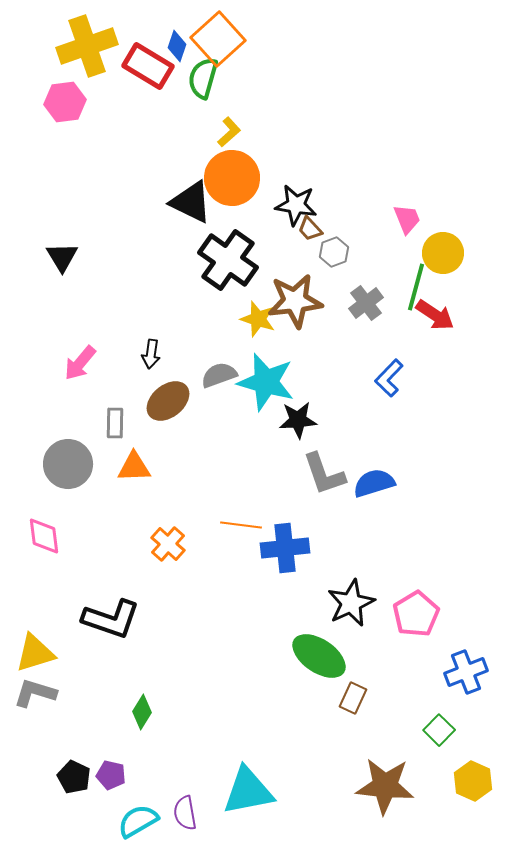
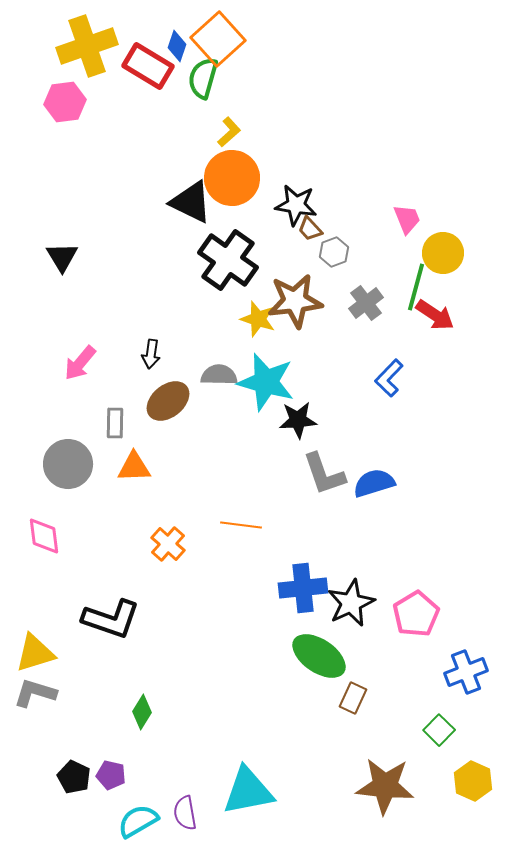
gray semicircle at (219, 375): rotated 21 degrees clockwise
blue cross at (285, 548): moved 18 px right, 40 px down
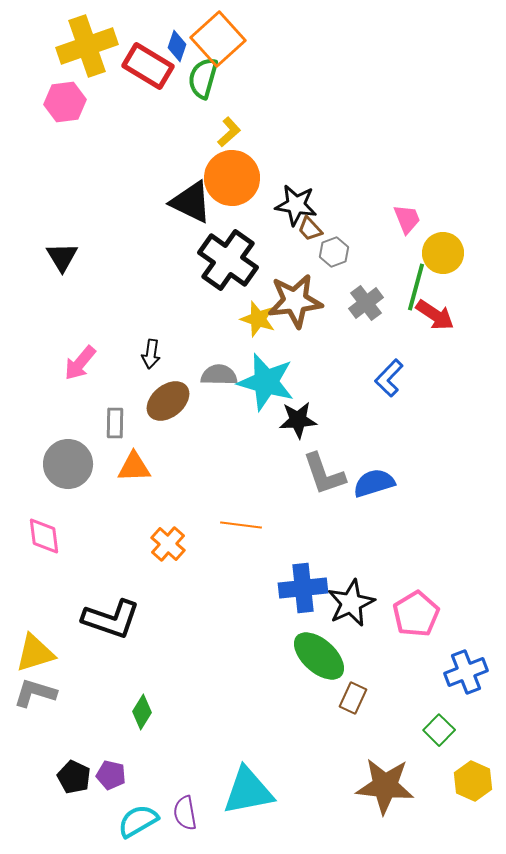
green ellipse at (319, 656): rotated 8 degrees clockwise
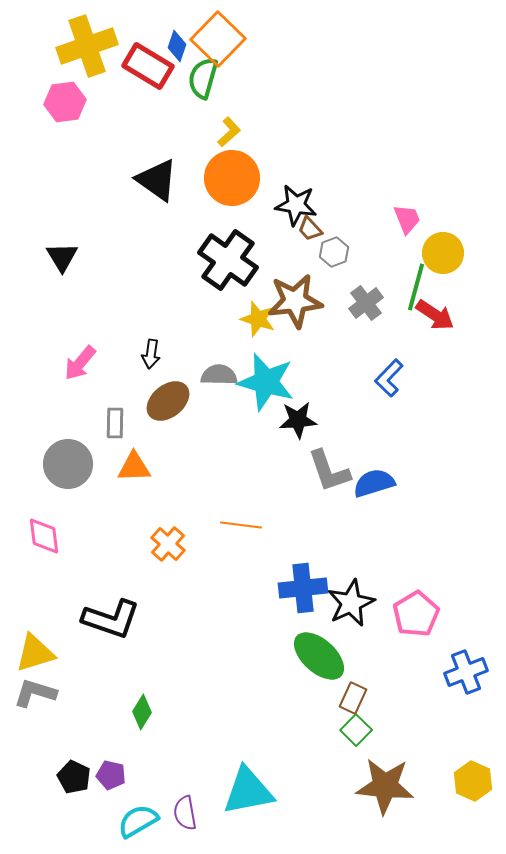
orange square at (218, 39): rotated 4 degrees counterclockwise
black triangle at (191, 202): moved 34 px left, 22 px up; rotated 9 degrees clockwise
gray L-shape at (324, 474): moved 5 px right, 3 px up
green square at (439, 730): moved 83 px left
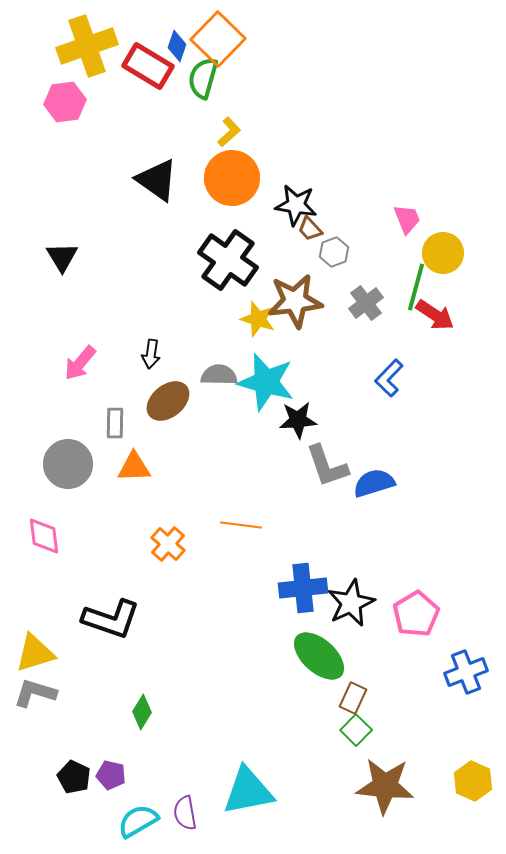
gray L-shape at (329, 471): moved 2 px left, 5 px up
